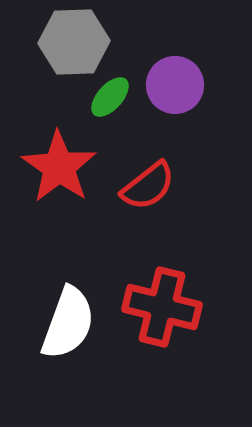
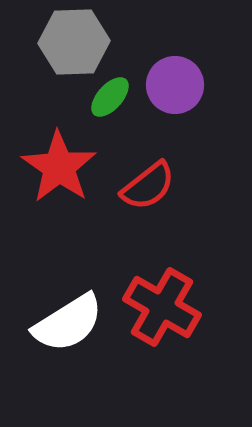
red cross: rotated 16 degrees clockwise
white semicircle: rotated 38 degrees clockwise
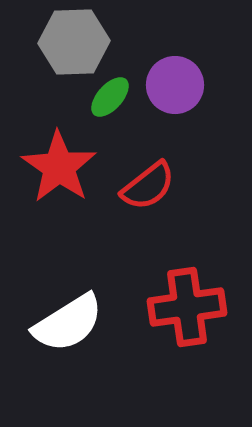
red cross: moved 25 px right; rotated 38 degrees counterclockwise
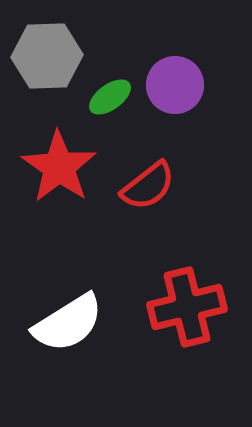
gray hexagon: moved 27 px left, 14 px down
green ellipse: rotated 12 degrees clockwise
red cross: rotated 6 degrees counterclockwise
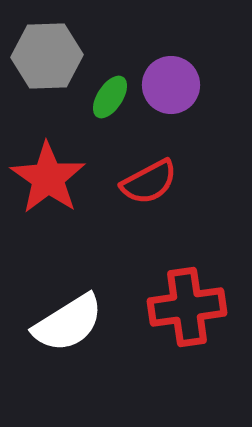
purple circle: moved 4 px left
green ellipse: rotated 21 degrees counterclockwise
red star: moved 11 px left, 11 px down
red semicircle: moved 1 px right, 4 px up; rotated 10 degrees clockwise
red cross: rotated 6 degrees clockwise
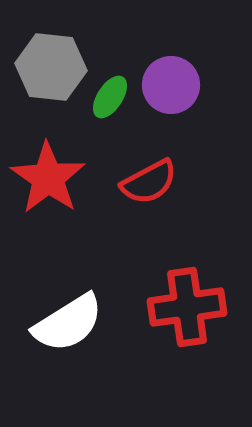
gray hexagon: moved 4 px right, 11 px down; rotated 8 degrees clockwise
